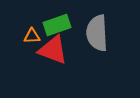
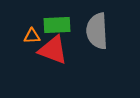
green rectangle: rotated 16 degrees clockwise
gray semicircle: moved 2 px up
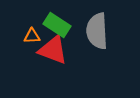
green rectangle: rotated 36 degrees clockwise
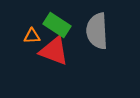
red triangle: moved 1 px right, 1 px down
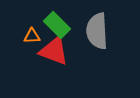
green rectangle: rotated 12 degrees clockwise
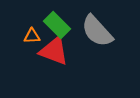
gray semicircle: rotated 39 degrees counterclockwise
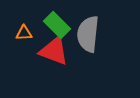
gray semicircle: moved 9 px left, 3 px down; rotated 48 degrees clockwise
orange triangle: moved 8 px left, 3 px up
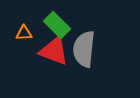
gray semicircle: moved 4 px left, 15 px down
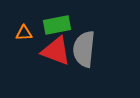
green rectangle: rotated 56 degrees counterclockwise
red triangle: moved 2 px right
